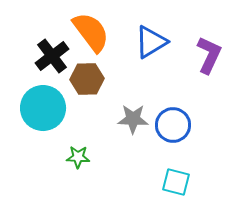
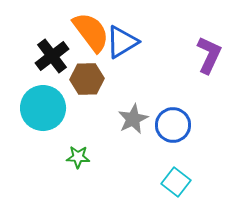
blue triangle: moved 29 px left
gray star: rotated 28 degrees counterclockwise
cyan square: rotated 24 degrees clockwise
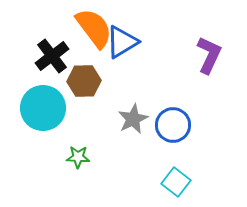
orange semicircle: moved 3 px right, 4 px up
brown hexagon: moved 3 px left, 2 px down
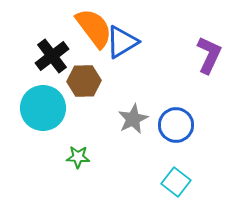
blue circle: moved 3 px right
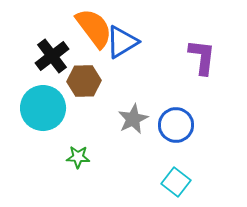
purple L-shape: moved 7 px left, 2 px down; rotated 18 degrees counterclockwise
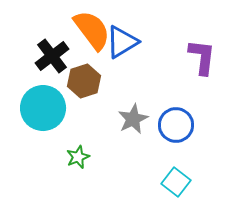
orange semicircle: moved 2 px left, 2 px down
brown hexagon: rotated 16 degrees counterclockwise
green star: rotated 25 degrees counterclockwise
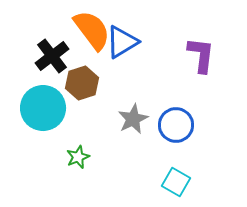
purple L-shape: moved 1 px left, 2 px up
brown hexagon: moved 2 px left, 2 px down
cyan square: rotated 8 degrees counterclockwise
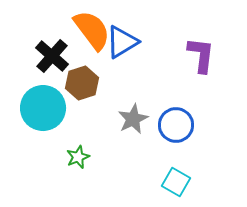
black cross: rotated 12 degrees counterclockwise
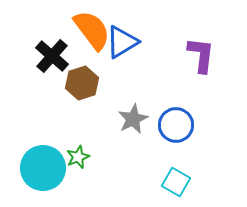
cyan circle: moved 60 px down
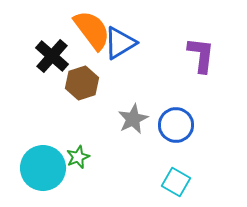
blue triangle: moved 2 px left, 1 px down
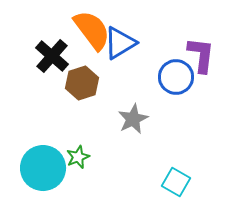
blue circle: moved 48 px up
